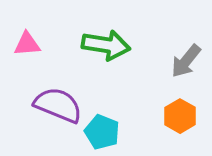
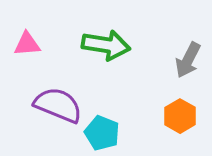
gray arrow: moved 2 px right, 1 px up; rotated 12 degrees counterclockwise
cyan pentagon: moved 1 px down
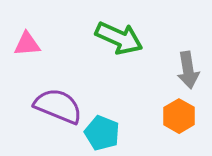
green arrow: moved 13 px right, 7 px up; rotated 15 degrees clockwise
gray arrow: moved 10 px down; rotated 36 degrees counterclockwise
purple semicircle: moved 1 px down
orange hexagon: moved 1 px left
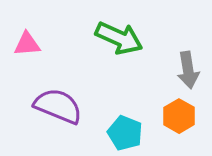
cyan pentagon: moved 23 px right
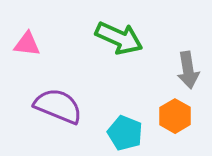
pink triangle: rotated 12 degrees clockwise
orange hexagon: moved 4 px left
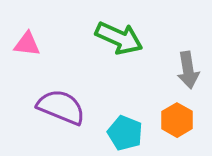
purple semicircle: moved 3 px right, 1 px down
orange hexagon: moved 2 px right, 4 px down
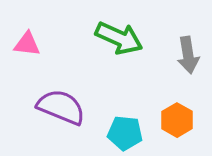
gray arrow: moved 15 px up
cyan pentagon: rotated 16 degrees counterclockwise
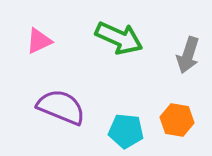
pink triangle: moved 12 px right, 3 px up; rotated 32 degrees counterclockwise
gray arrow: rotated 27 degrees clockwise
orange hexagon: rotated 20 degrees counterclockwise
cyan pentagon: moved 1 px right, 2 px up
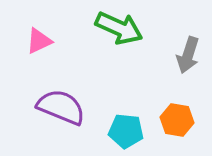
green arrow: moved 10 px up
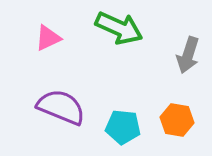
pink triangle: moved 9 px right, 3 px up
cyan pentagon: moved 3 px left, 4 px up
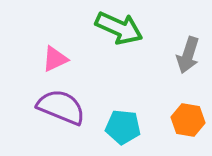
pink triangle: moved 7 px right, 21 px down
orange hexagon: moved 11 px right
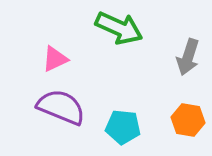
gray arrow: moved 2 px down
